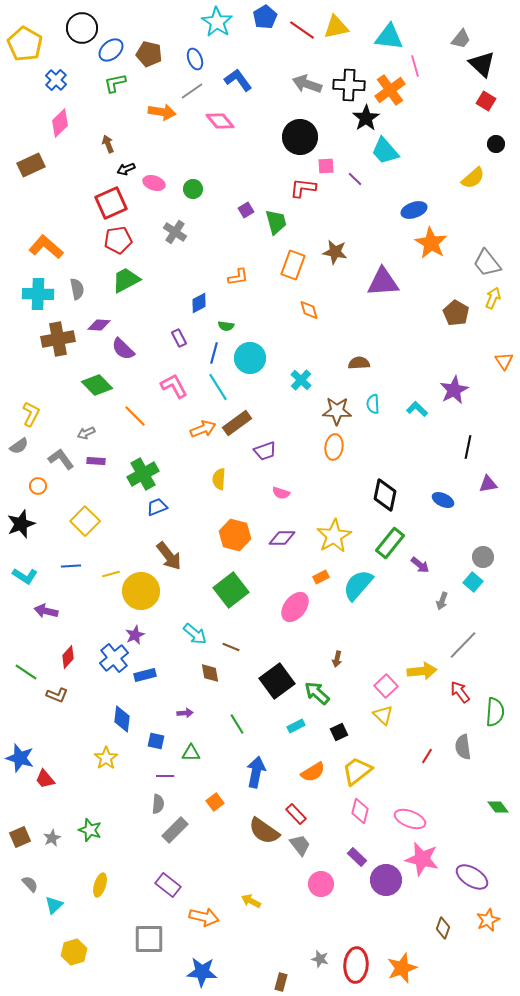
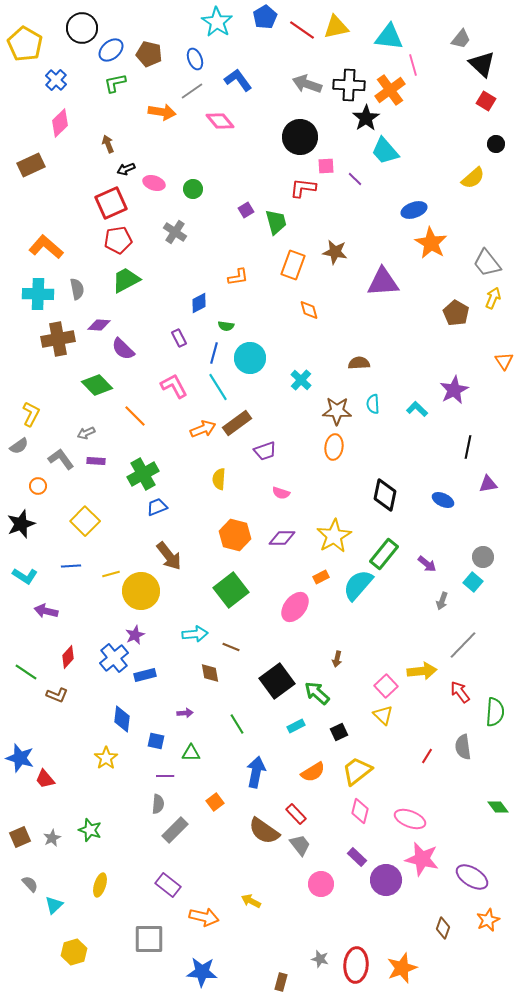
pink line at (415, 66): moved 2 px left, 1 px up
green rectangle at (390, 543): moved 6 px left, 11 px down
purple arrow at (420, 565): moved 7 px right, 1 px up
cyan arrow at (195, 634): rotated 45 degrees counterclockwise
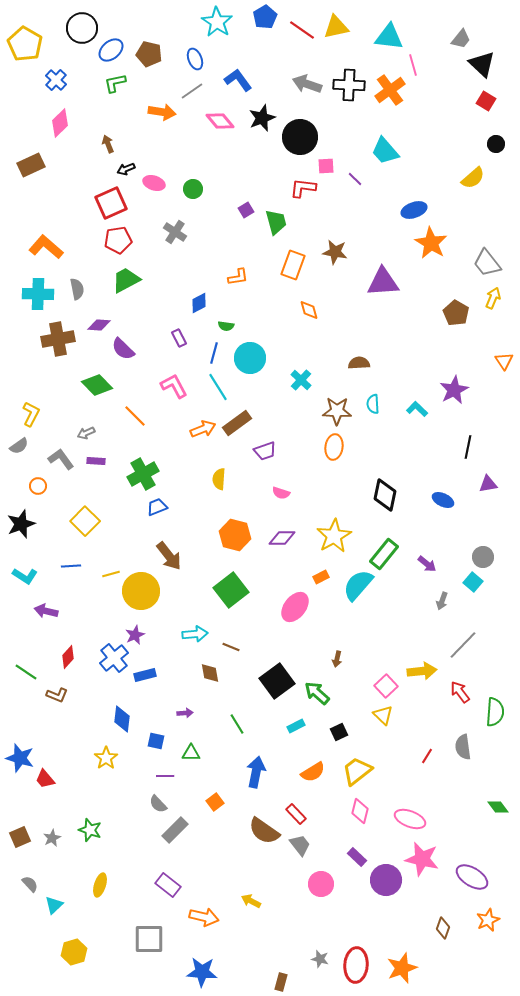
black star at (366, 118): moved 104 px left; rotated 12 degrees clockwise
gray semicircle at (158, 804): rotated 132 degrees clockwise
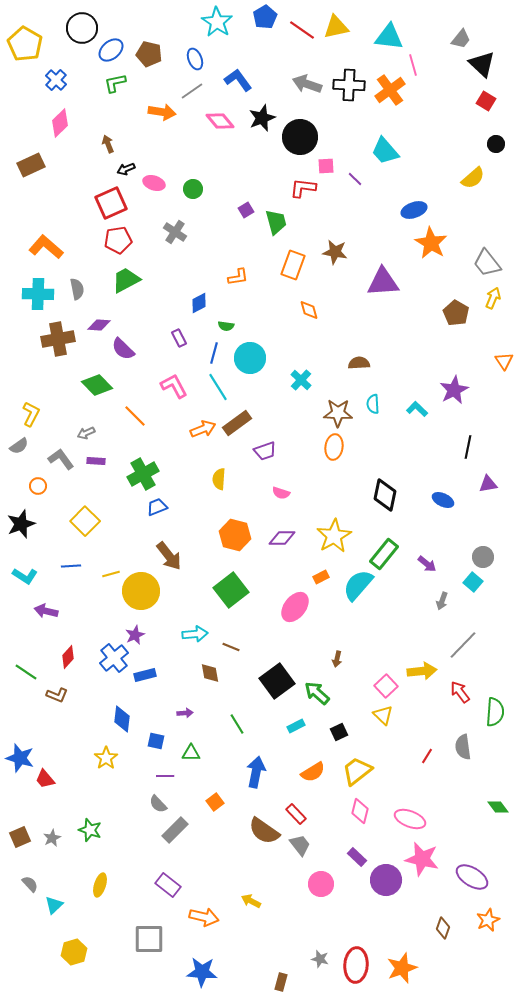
brown star at (337, 411): moved 1 px right, 2 px down
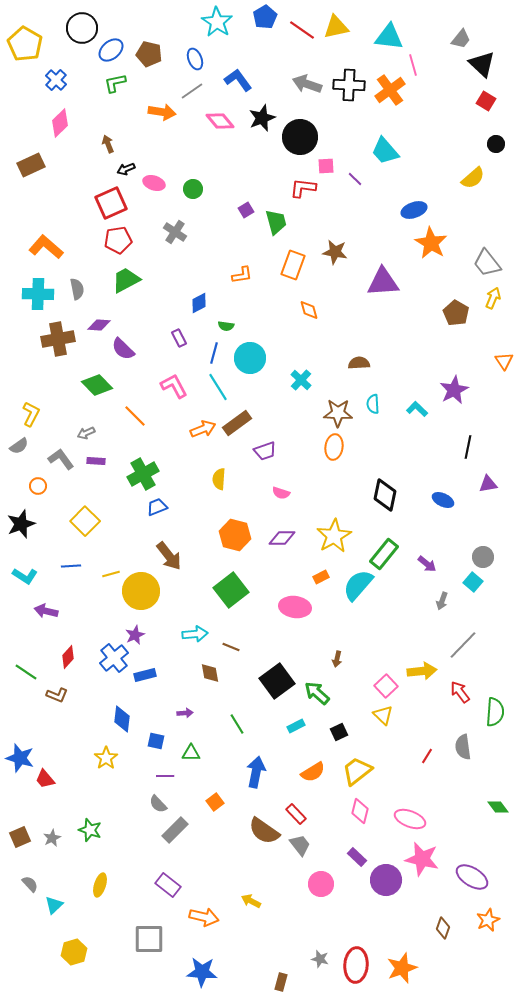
orange L-shape at (238, 277): moved 4 px right, 2 px up
pink ellipse at (295, 607): rotated 60 degrees clockwise
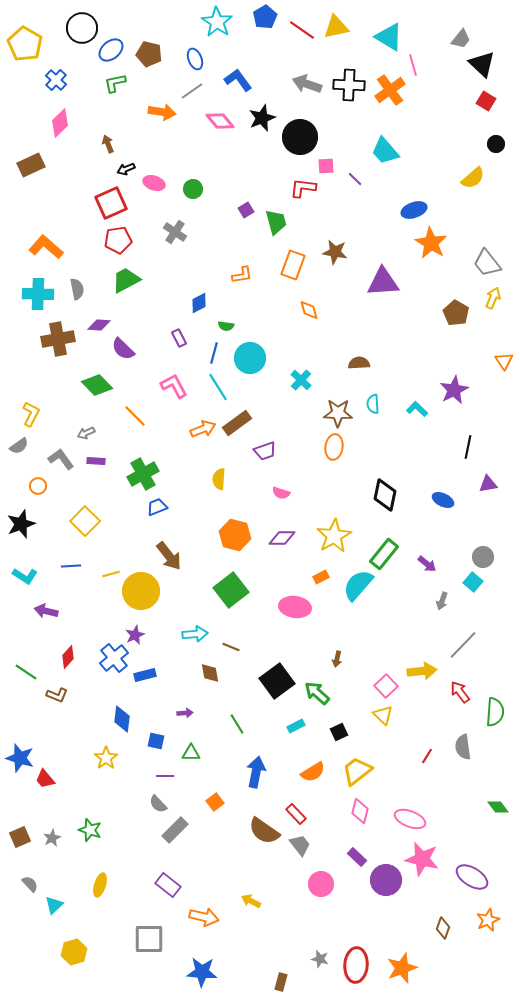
cyan triangle at (389, 37): rotated 24 degrees clockwise
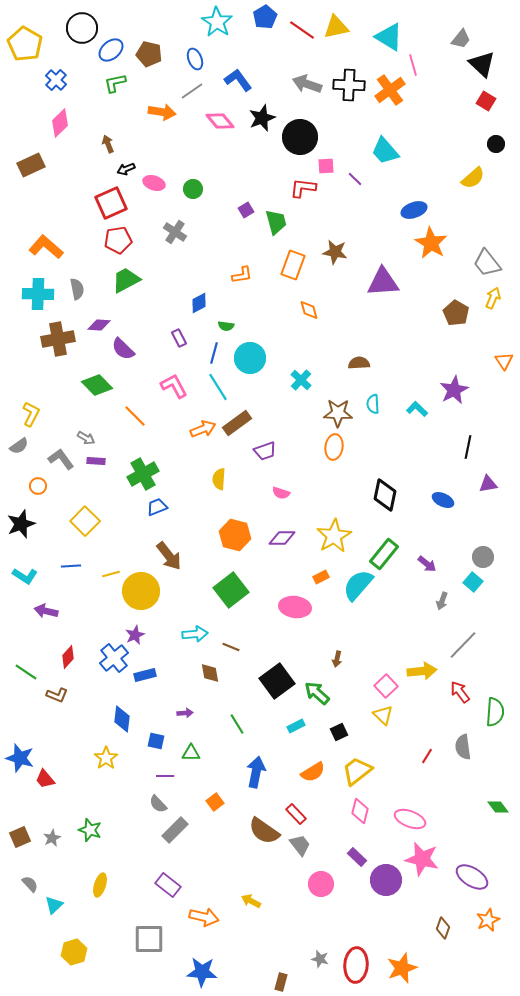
gray arrow at (86, 433): moved 5 px down; rotated 126 degrees counterclockwise
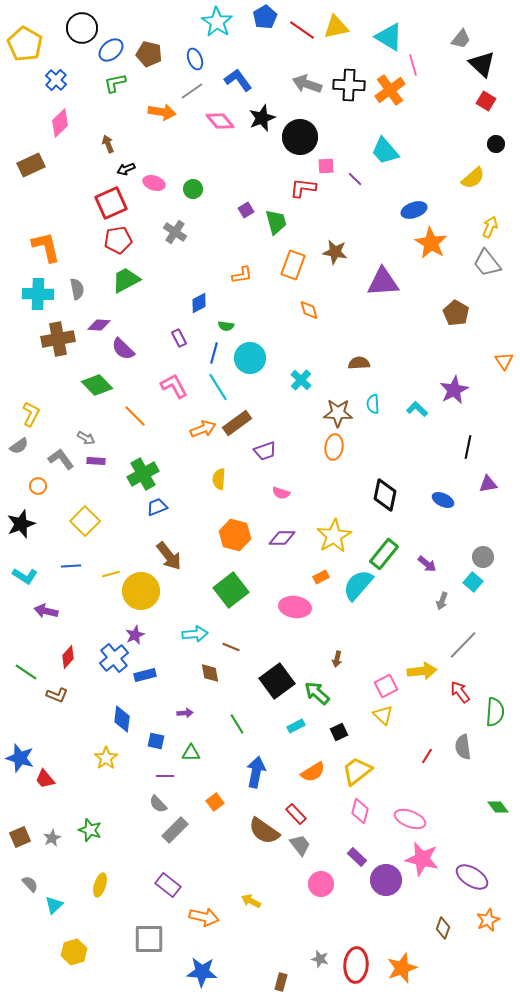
orange L-shape at (46, 247): rotated 36 degrees clockwise
yellow arrow at (493, 298): moved 3 px left, 71 px up
pink square at (386, 686): rotated 15 degrees clockwise
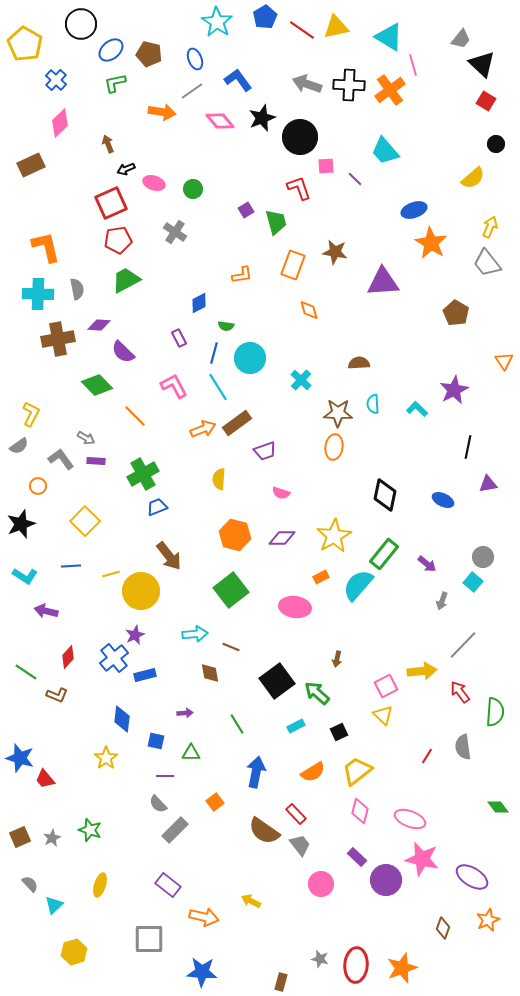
black circle at (82, 28): moved 1 px left, 4 px up
red L-shape at (303, 188): moved 4 px left; rotated 64 degrees clockwise
purple semicircle at (123, 349): moved 3 px down
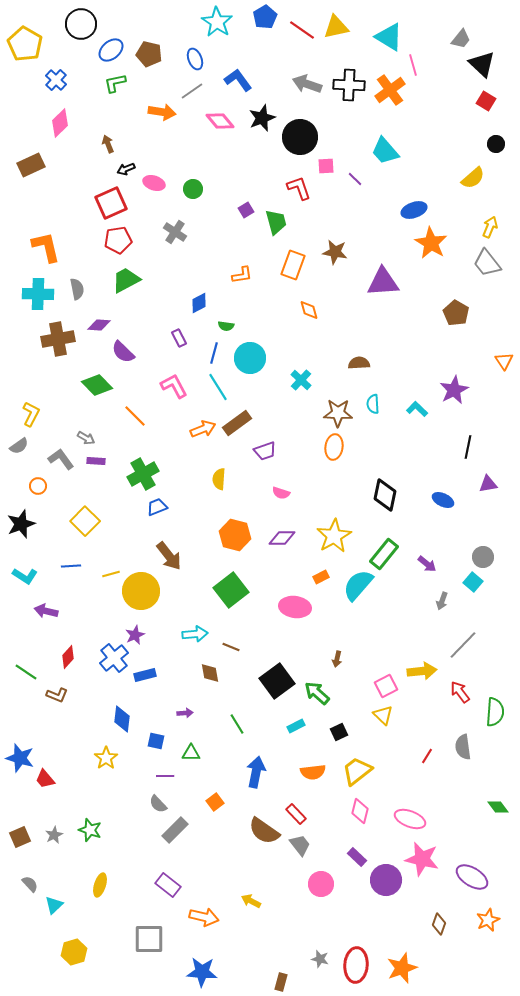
orange semicircle at (313, 772): rotated 25 degrees clockwise
gray star at (52, 838): moved 2 px right, 3 px up
brown diamond at (443, 928): moved 4 px left, 4 px up
